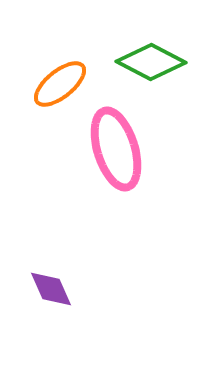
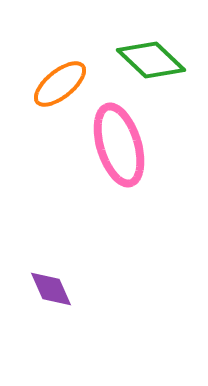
green diamond: moved 2 px up; rotated 16 degrees clockwise
pink ellipse: moved 3 px right, 4 px up
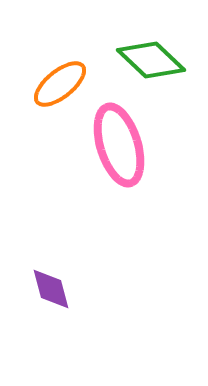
purple diamond: rotated 9 degrees clockwise
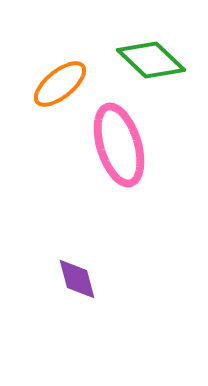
purple diamond: moved 26 px right, 10 px up
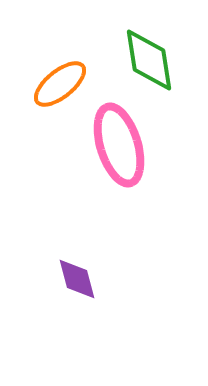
green diamond: moved 2 px left; rotated 38 degrees clockwise
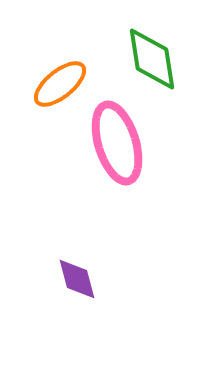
green diamond: moved 3 px right, 1 px up
pink ellipse: moved 2 px left, 2 px up
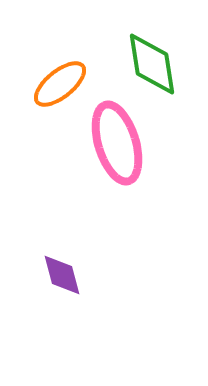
green diamond: moved 5 px down
purple diamond: moved 15 px left, 4 px up
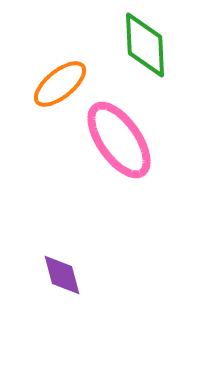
green diamond: moved 7 px left, 19 px up; rotated 6 degrees clockwise
pink ellipse: moved 2 px right, 3 px up; rotated 18 degrees counterclockwise
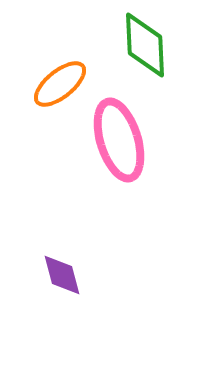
pink ellipse: rotated 18 degrees clockwise
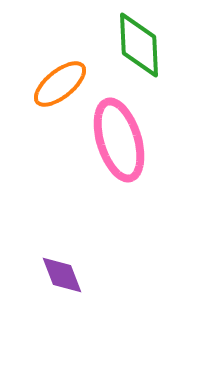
green diamond: moved 6 px left
purple diamond: rotated 6 degrees counterclockwise
